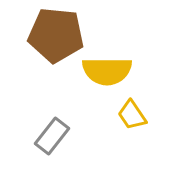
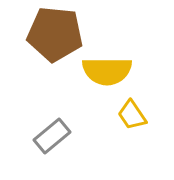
brown pentagon: moved 1 px left, 1 px up
gray rectangle: rotated 12 degrees clockwise
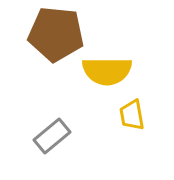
brown pentagon: moved 1 px right
yellow trapezoid: rotated 24 degrees clockwise
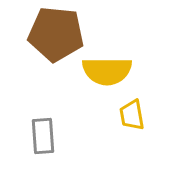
gray rectangle: moved 9 px left; rotated 54 degrees counterclockwise
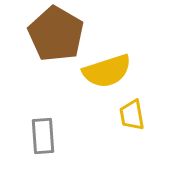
brown pentagon: rotated 24 degrees clockwise
yellow semicircle: rotated 18 degrees counterclockwise
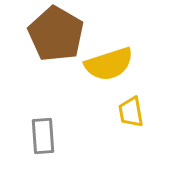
yellow semicircle: moved 2 px right, 7 px up
yellow trapezoid: moved 1 px left, 3 px up
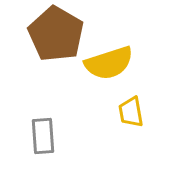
yellow semicircle: moved 1 px up
